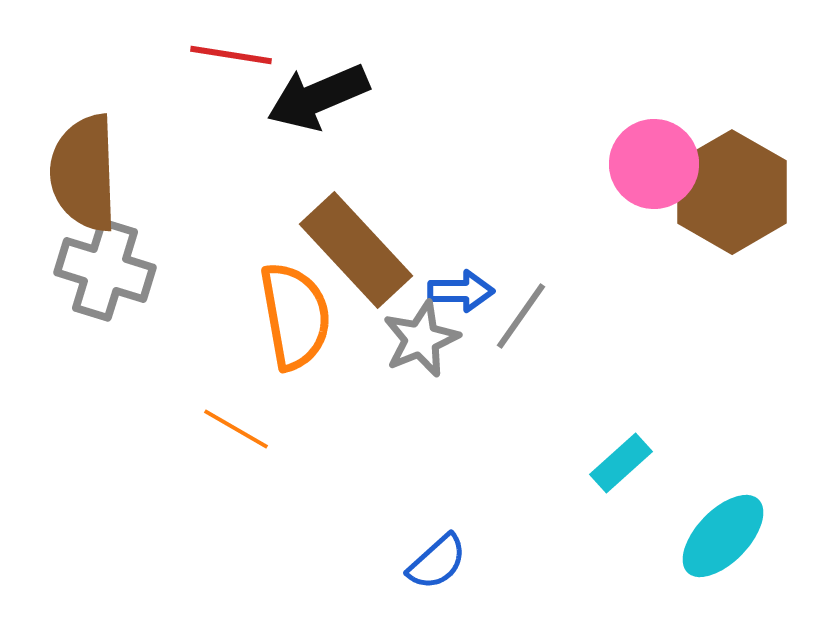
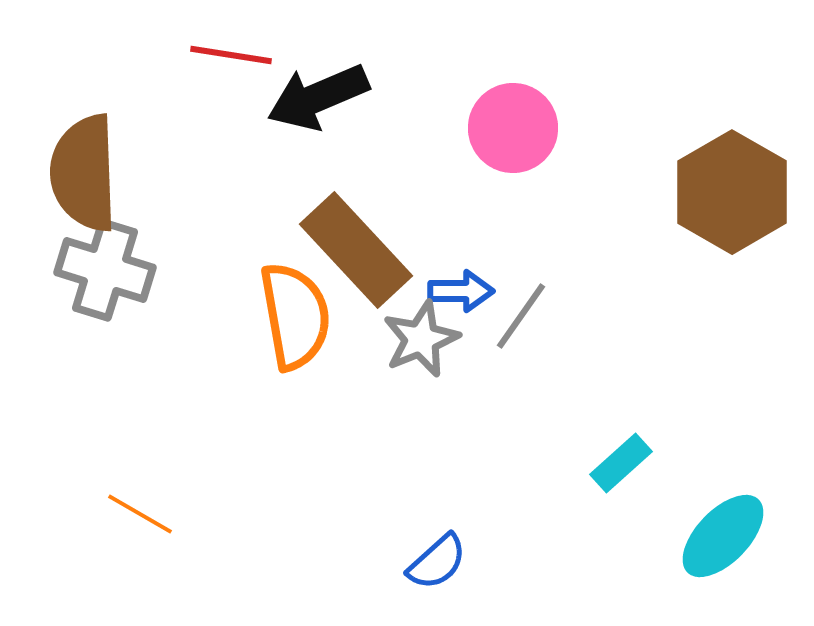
pink circle: moved 141 px left, 36 px up
orange line: moved 96 px left, 85 px down
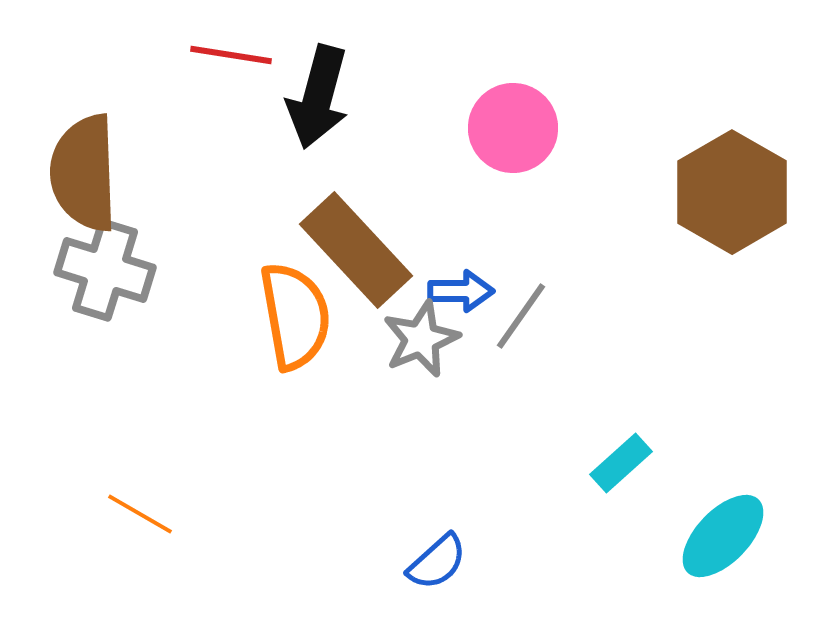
black arrow: rotated 52 degrees counterclockwise
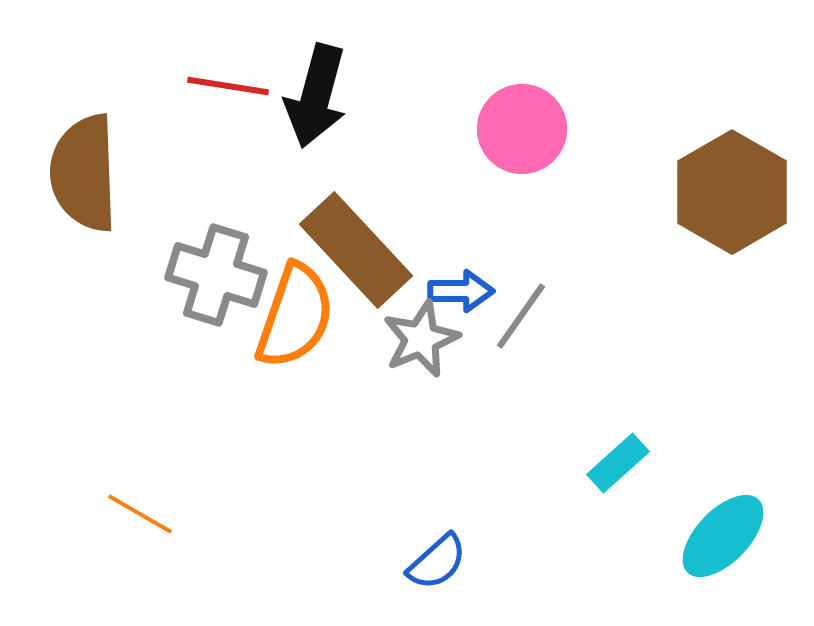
red line: moved 3 px left, 31 px down
black arrow: moved 2 px left, 1 px up
pink circle: moved 9 px right, 1 px down
gray cross: moved 111 px right, 5 px down
orange semicircle: rotated 29 degrees clockwise
cyan rectangle: moved 3 px left
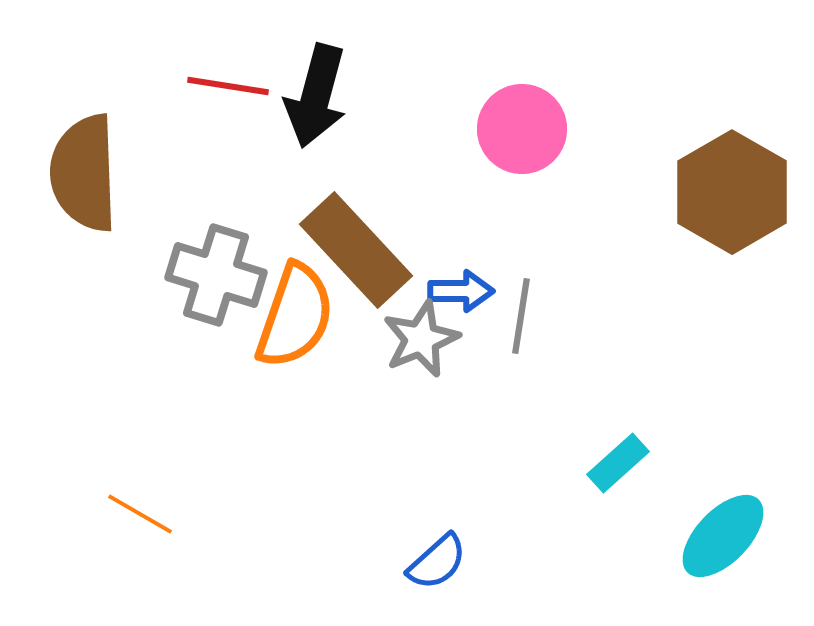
gray line: rotated 26 degrees counterclockwise
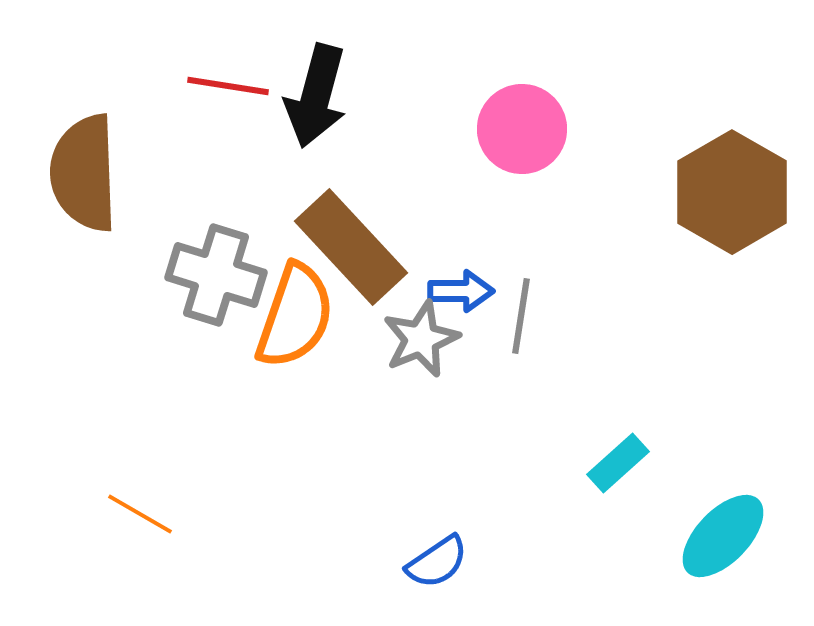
brown rectangle: moved 5 px left, 3 px up
blue semicircle: rotated 8 degrees clockwise
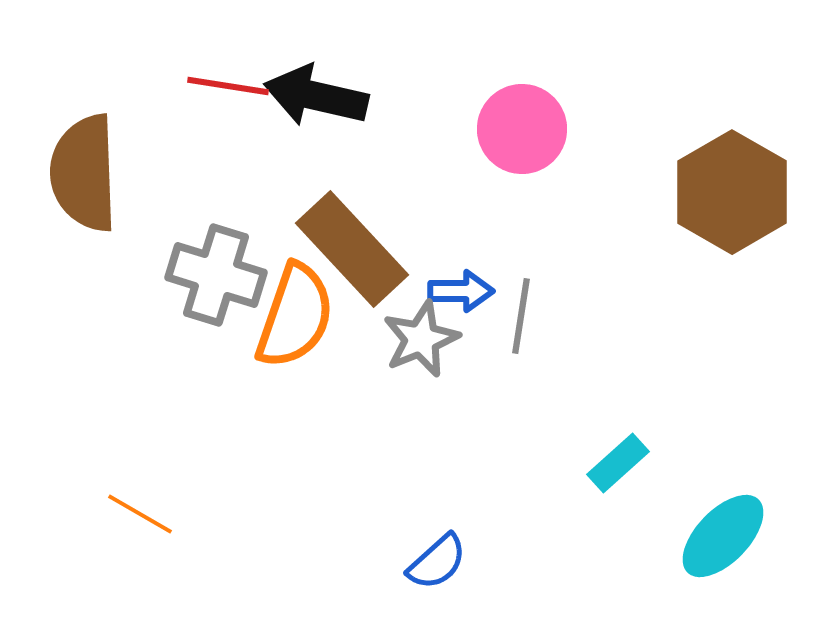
black arrow: rotated 88 degrees clockwise
brown rectangle: moved 1 px right, 2 px down
blue semicircle: rotated 8 degrees counterclockwise
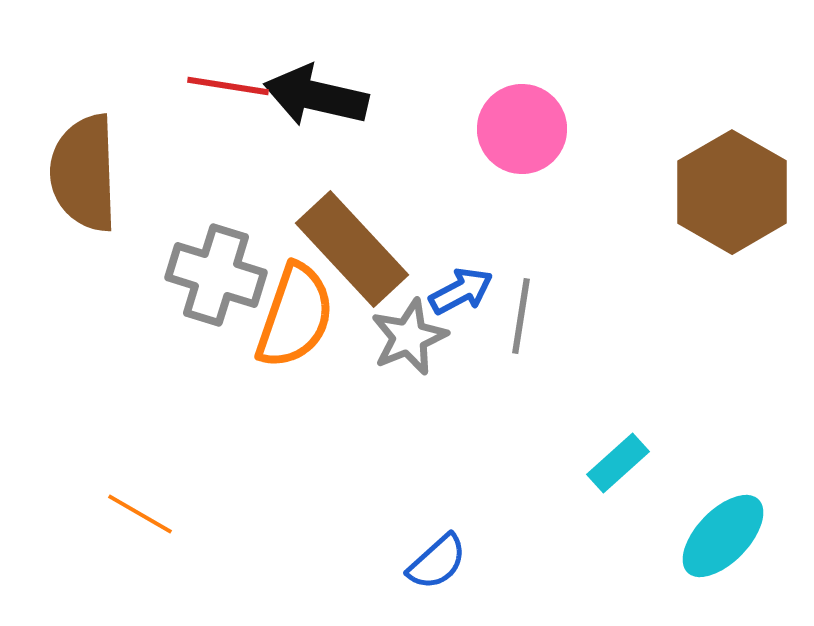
blue arrow: rotated 28 degrees counterclockwise
gray star: moved 12 px left, 2 px up
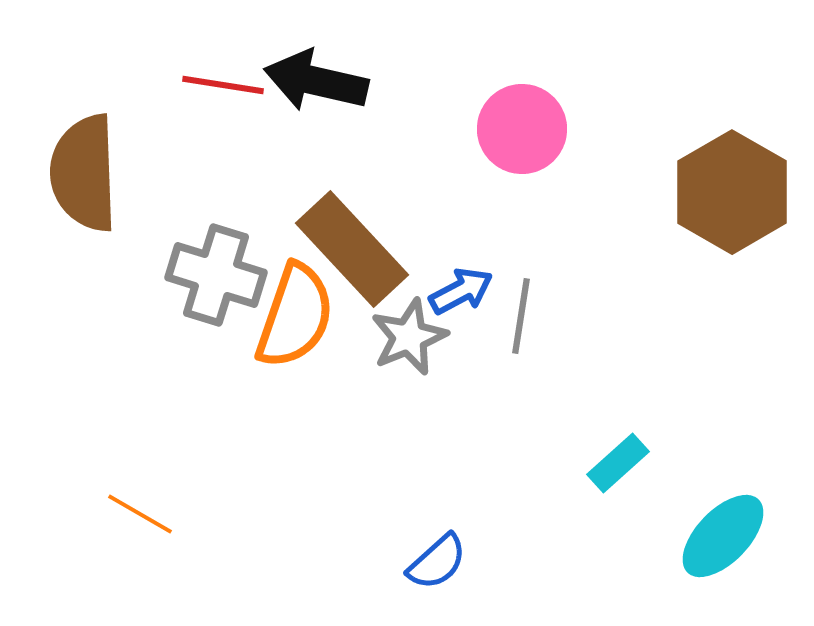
red line: moved 5 px left, 1 px up
black arrow: moved 15 px up
